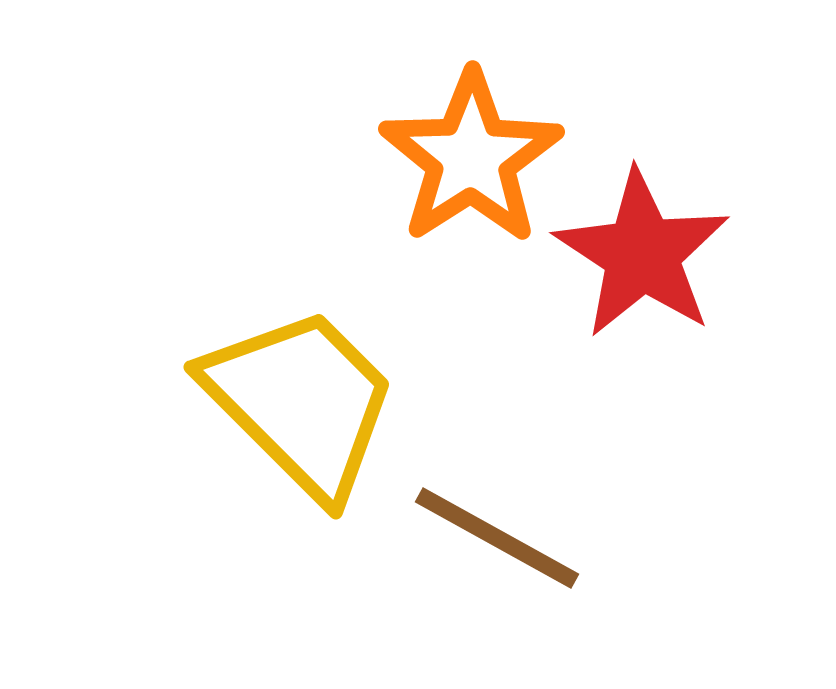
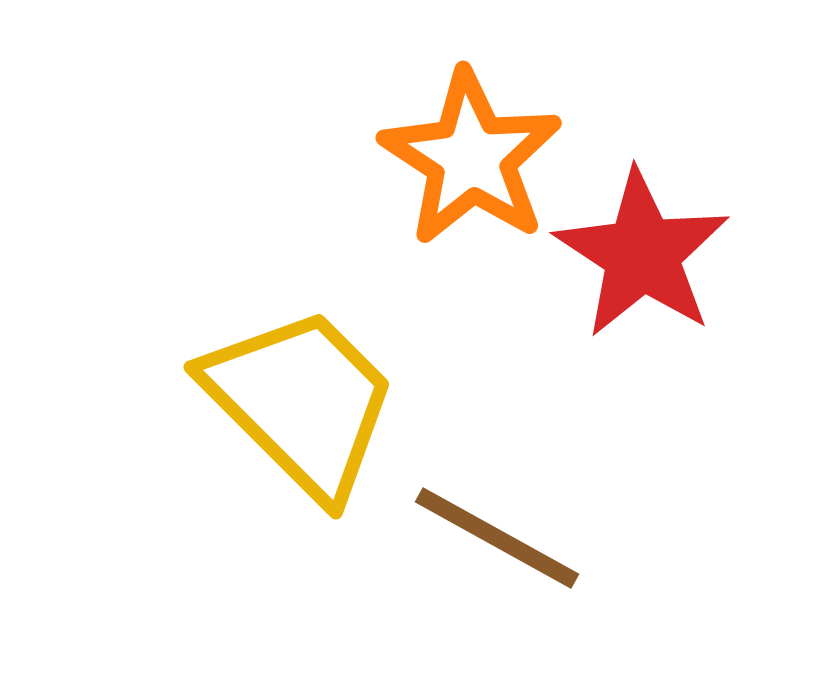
orange star: rotated 6 degrees counterclockwise
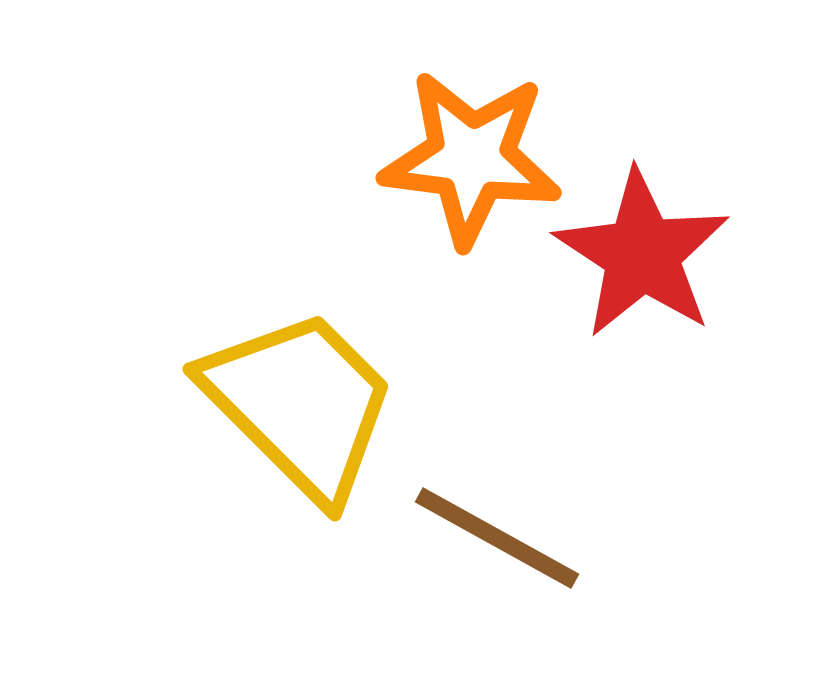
orange star: rotated 26 degrees counterclockwise
yellow trapezoid: moved 1 px left, 2 px down
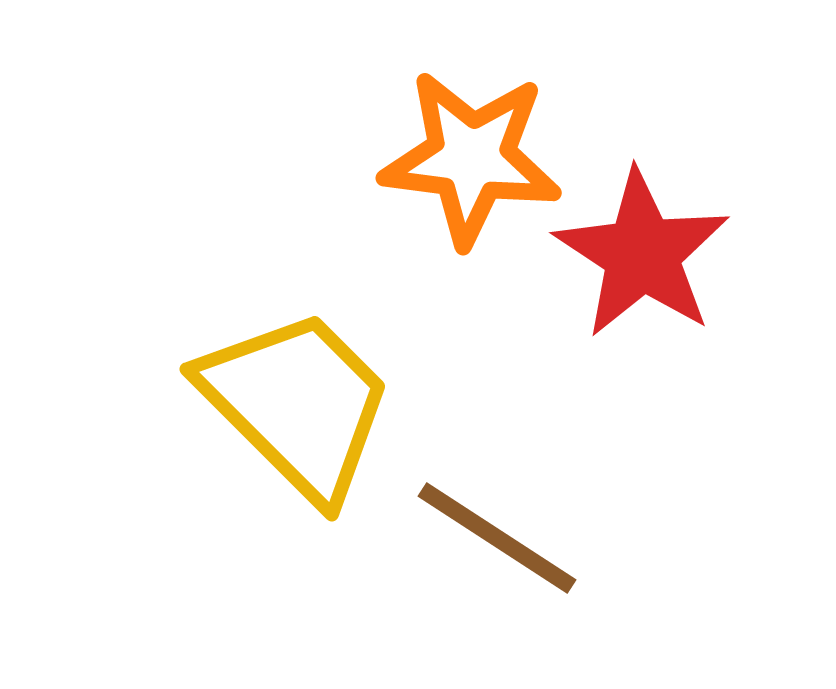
yellow trapezoid: moved 3 px left
brown line: rotated 4 degrees clockwise
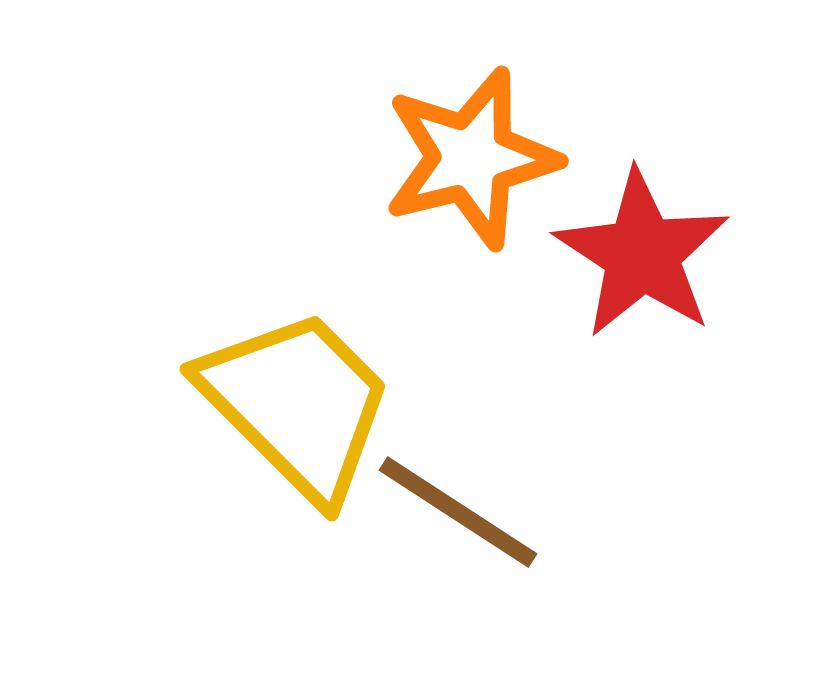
orange star: rotated 21 degrees counterclockwise
brown line: moved 39 px left, 26 px up
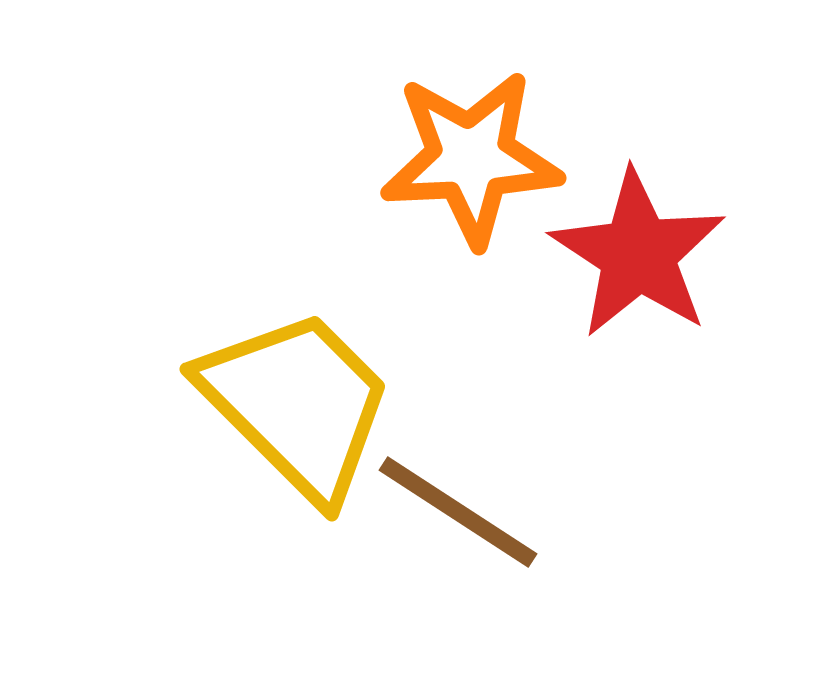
orange star: rotated 11 degrees clockwise
red star: moved 4 px left
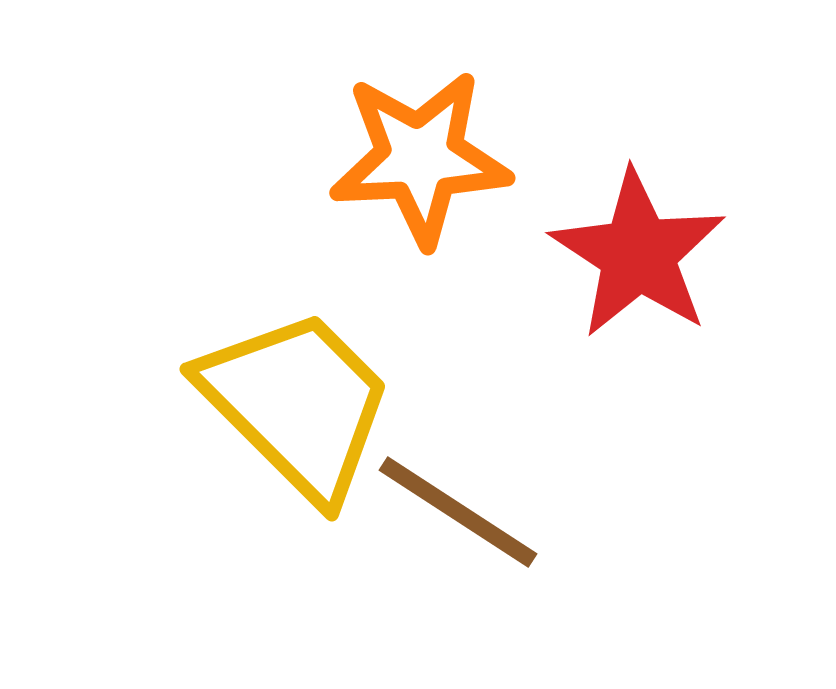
orange star: moved 51 px left
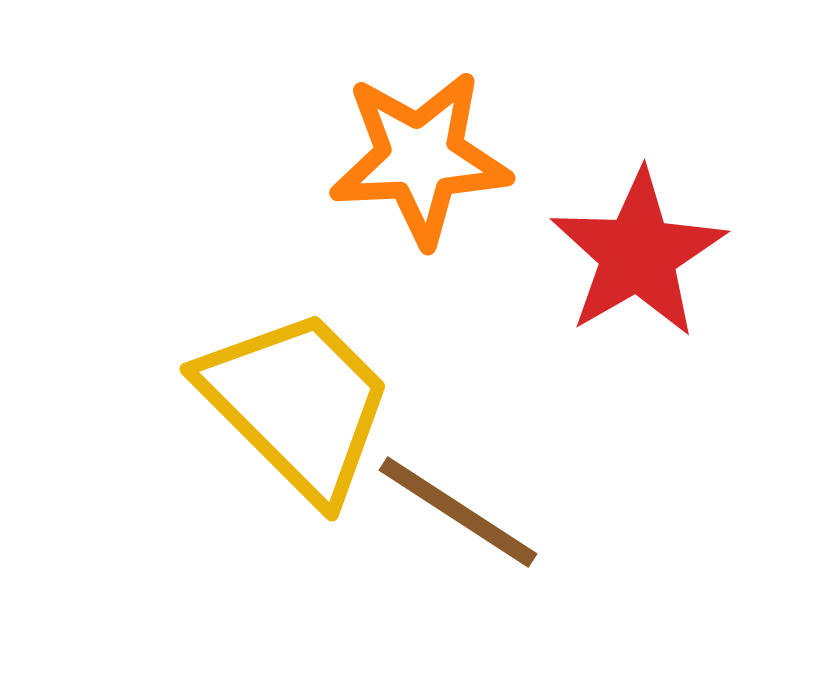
red star: rotated 9 degrees clockwise
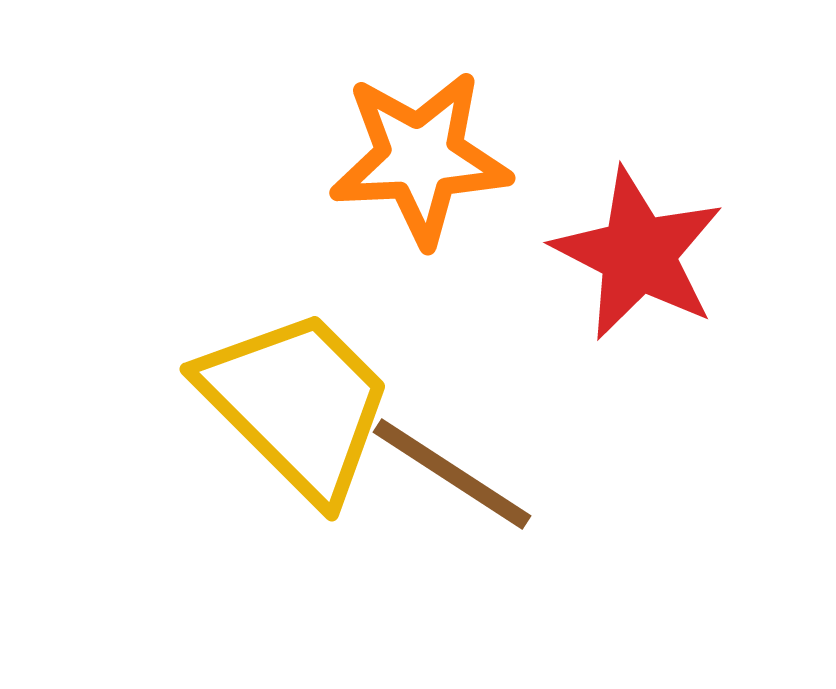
red star: rotated 15 degrees counterclockwise
brown line: moved 6 px left, 38 px up
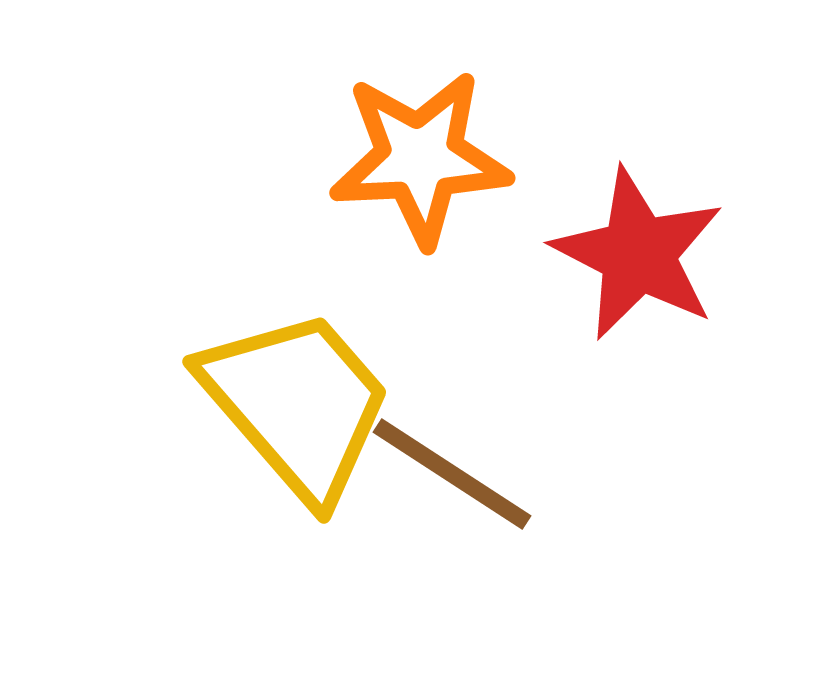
yellow trapezoid: rotated 4 degrees clockwise
